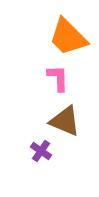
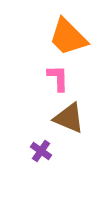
brown triangle: moved 4 px right, 3 px up
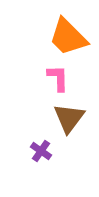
brown triangle: rotated 44 degrees clockwise
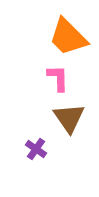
brown triangle: rotated 12 degrees counterclockwise
purple cross: moved 5 px left, 2 px up
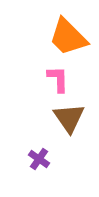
pink L-shape: moved 1 px down
purple cross: moved 3 px right, 10 px down
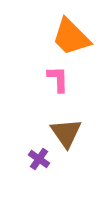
orange trapezoid: moved 3 px right
brown triangle: moved 3 px left, 15 px down
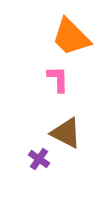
brown triangle: rotated 28 degrees counterclockwise
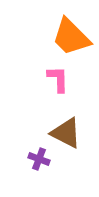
purple cross: rotated 15 degrees counterclockwise
